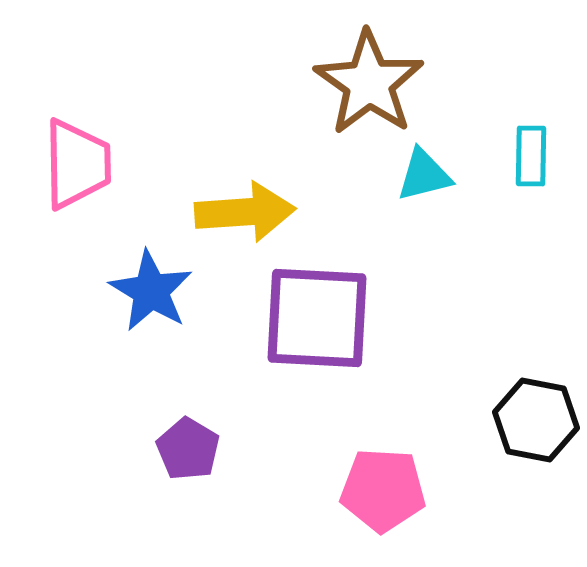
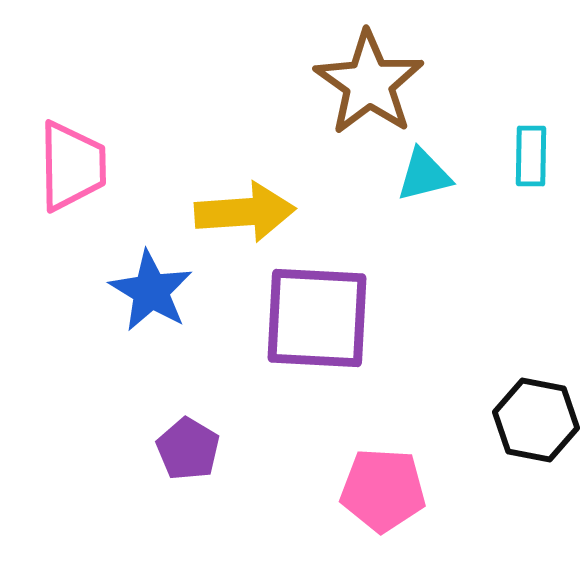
pink trapezoid: moved 5 px left, 2 px down
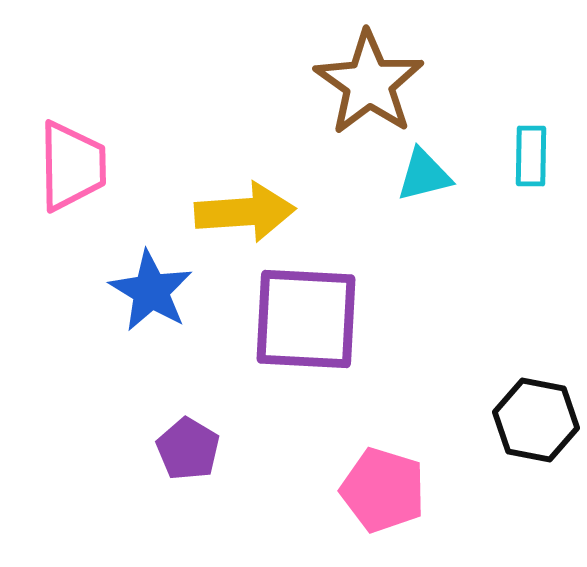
purple square: moved 11 px left, 1 px down
pink pentagon: rotated 14 degrees clockwise
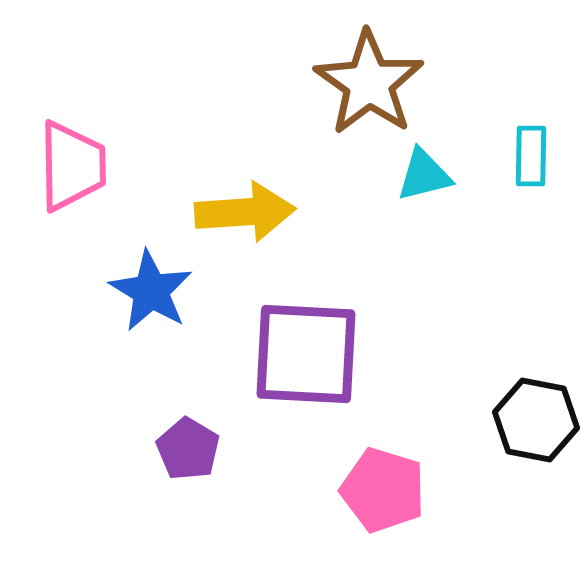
purple square: moved 35 px down
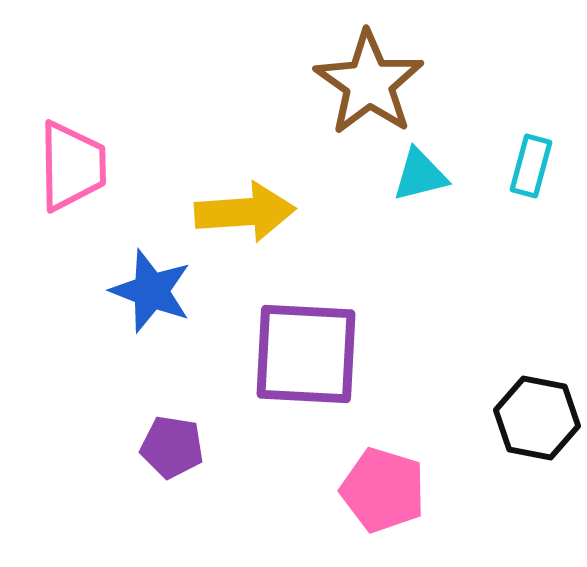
cyan rectangle: moved 10 px down; rotated 14 degrees clockwise
cyan triangle: moved 4 px left
blue star: rotated 10 degrees counterclockwise
black hexagon: moved 1 px right, 2 px up
purple pentagon: moved 16 px left, 2 px up; rotated 22 degrees counterclockwise
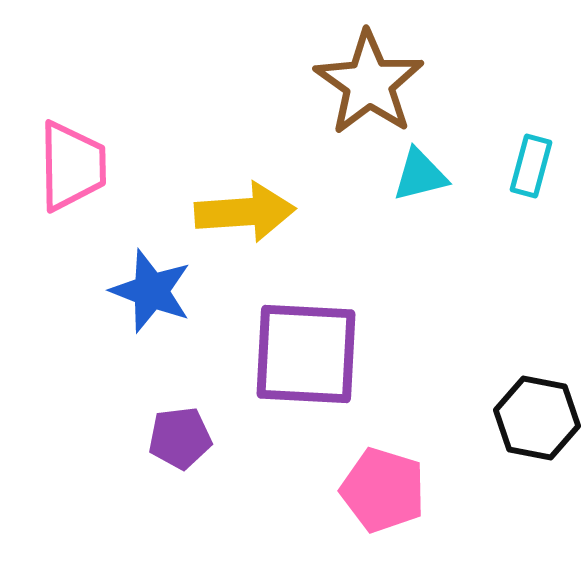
purple pentagon: moved 8 px right, 9 px up; rotated 16 degrees counterclockwise
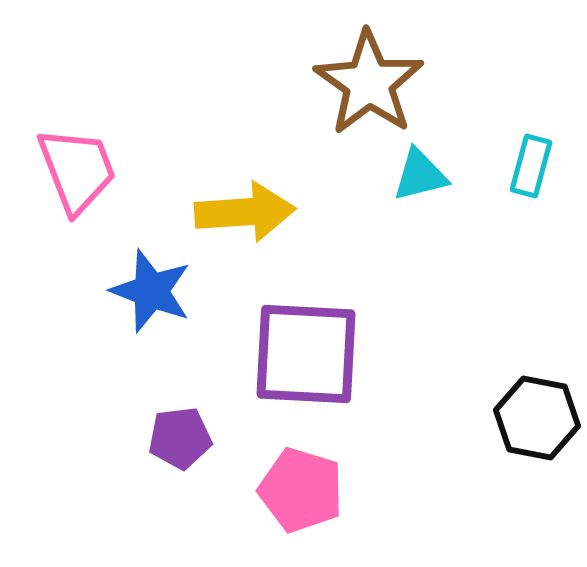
pink trapezoid: moved 5 px right, 4 px down; rotated 20 degrees counterclockwise
pink pentagon: moved 82 px left
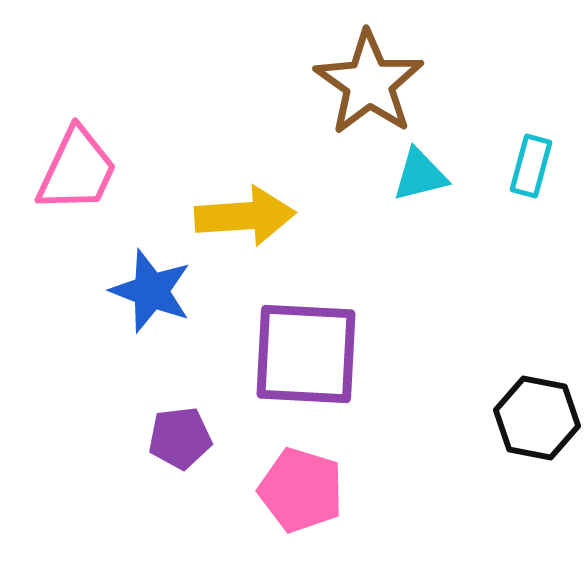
pink trapezoid: rotated 46 degrees clockwise
yellow arrow: moved 4 px down
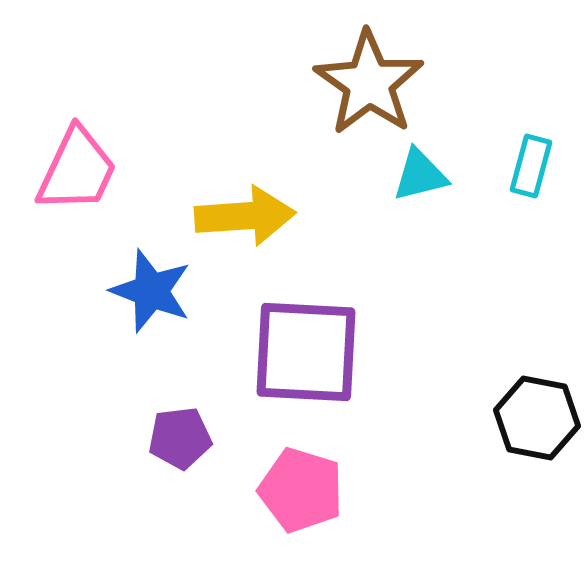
purple square: moved 2 px up
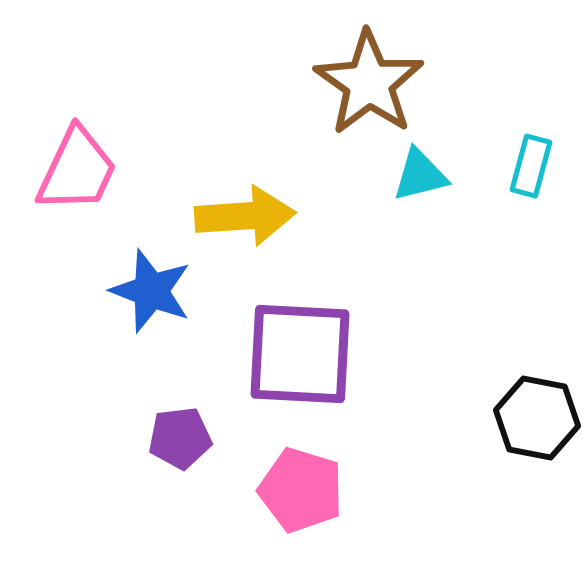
purple square: moved 6 px left, 2 px down
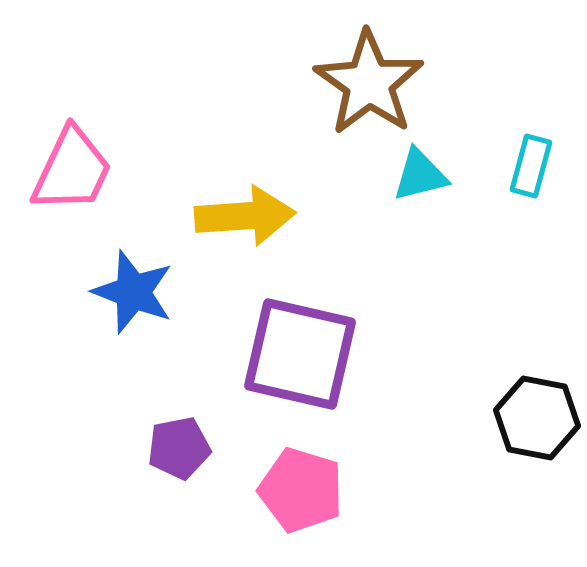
pink trapezoid: moved 5 px left
blue star: moved 18 px left, 1 px down
purple square: rotated 10 degrees clockwise
purple pentagon: moved 1 px left, 10 px down; rotated 4 degrees counterclockwise
